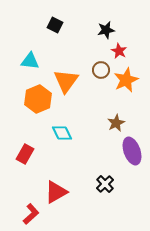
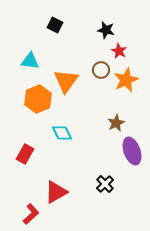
black star: rotated 24 degrees clockwise
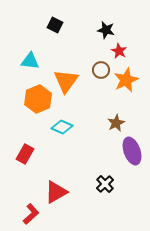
cyan diamond: moved 6 px up; rotated 40 degrees counterclockwise
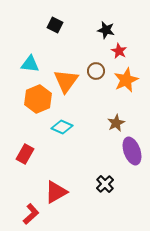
cyan triangle: moved 3 px down
brown circle: moved 5 px left, 1 px down
